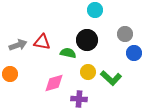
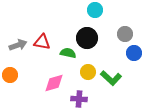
black circle: moved 2 px up
orange circle: moved 1 px down
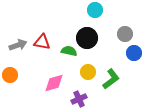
green semicircle: moved 1 px right, 2 px up
green L-shape: moved 1 px down; rotated 80 degrees counterclockwise
purple cross: rotated 28 degrees counterclockwise
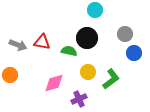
gray arrow: rotated 42 degrees clockwise
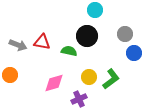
black circle: moved 2 px up
yellow circle: moved 1 px right, 5 px down
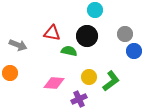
red triangle: moved 10 px right, 9 px up
blue circle: moved 2 px up
orange circle: moved 2 px up
green L-shape: moved 2 px down
pink diamond: rotated 20 degrees clockwise
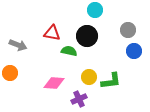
gray circle: moved 3 px right, 4 px up
green L-shape: rotated 30 degrees clockwise
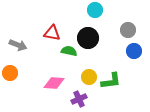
black circle: moved 1 px right, 2 px down
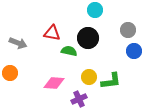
gray arrow: moved 2 px up
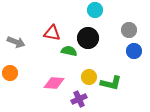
gray circle: moved 1 px right
gray arrow: moved 2 px left, 1 px up
green L-shape: moved 2 px down; rotated 20 degrees clockwise
